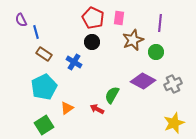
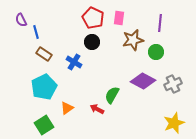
brown star: rotated 10 degrees clockwise
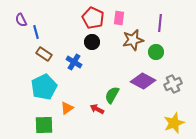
green square: rotated 30 degrees clockwise
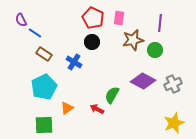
blue line: moved 1 px left, 1 px down; rotated 40 degrees counterclockwise
green circle: moved 1 px left, 2 px up
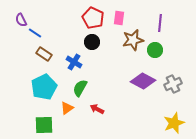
green semicircle: moved 32 px left, 7 px up
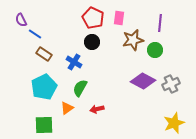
blue line: moved 1 px down
gray cross: moved 2 px left
red arrow: rotated 40 degrees counterclockwise
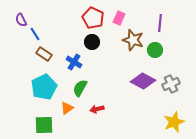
pink rectangle: rotated 16 degrees clockwise
blue line: rotated 24 degrees clockwise
brown star: rotated 30 degrees clockwise
yellow star: moved 1 px up
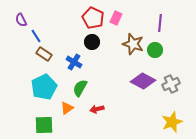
pink rectangle: moved 3 px left
blue line: moved 1 px right, 2 px down
brown star: moved 4 px down
yellow star: moved 2 px left
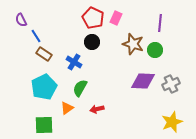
purple diamond: rotated 25 degrees counterclockwise
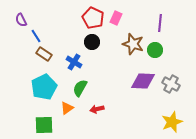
gray cross: rotated 36 degrees counterclockwise
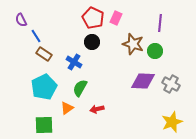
green circle: moved 1 px down
